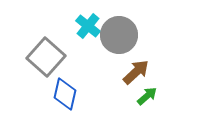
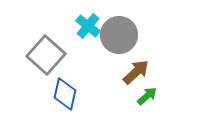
gray square: moved 2 px up
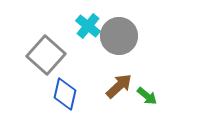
gray circle: moved 1 px down
brown arrow: moved 17 px left, 14 px down
green arrow: rotated 80 degrees clockwise
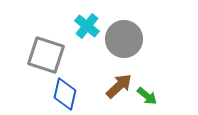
cyan cross: moved 1 px left
gray circle: moved 5 px right, 3 px down
gray square: rotated 24 degrees counterclockwise
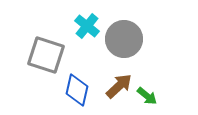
blue diamond: moved 12 px right, 4 px up
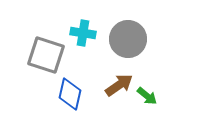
cyan cross: moved 4 px left, 7 px down; rotated 30 degrees counterclockwise
gray circle: moved 4 px right
brown arrow: moved 1 px up; rotated 8 degrees clockwise
blue diamond: moved 7 px left, 4 px down
